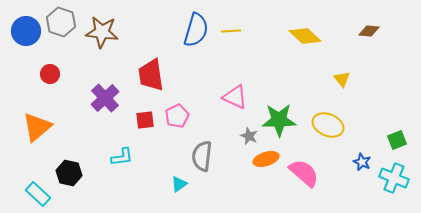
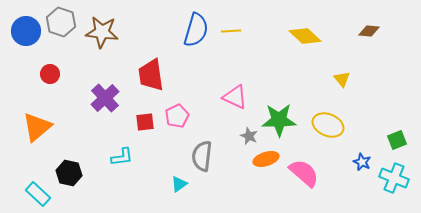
red square: moved 2 px down
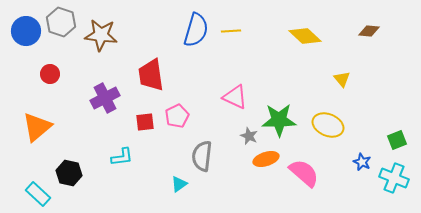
brown star: moved 1 px left, 3 px down
purple cross: rotated 16 degrees clockwise
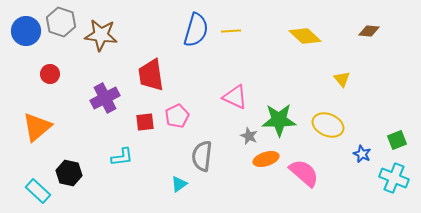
blue star: moved 8 px up
cyan rectangle: moved 3 px up
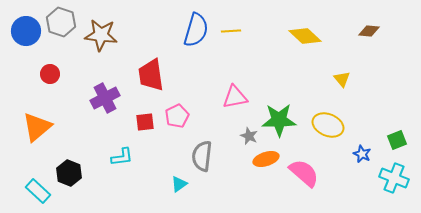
pink triangle: rotated 36 degrees counterclockwise
black hexagon: rotated 10 degrees clockwise
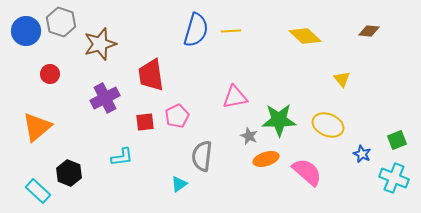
brown star: moved 1 px left, 9 px down; rotated 24 degrees counterclockwise
pink semicircle: moved 3 px right, 1 px up
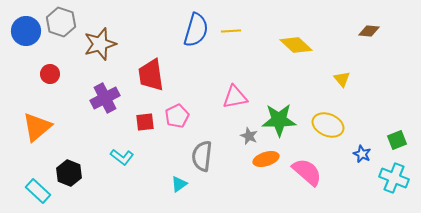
yellow diamond: moved 9 px left, 9 px down
cyan L-shape: rotated 45 degrees clockwise
